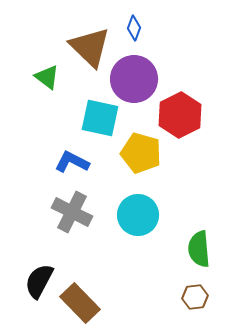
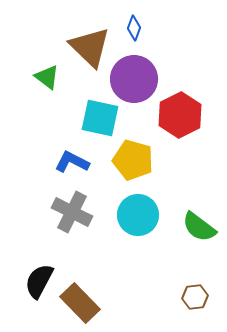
yellow pentagon: moved 8 px left, 7 px down
green semicircle: moved 22 px up; rotated 48 degrees counterclockwise
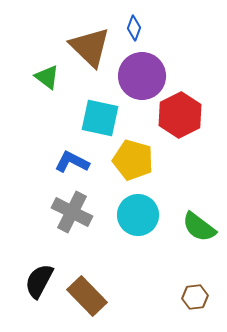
purple circle: moved 8 px right, 3 px up
brown rectangle: moved 7 px right, 7 px up
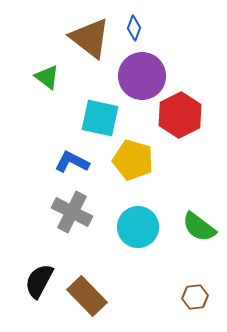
brown triangle: moved 9 px up; rotated 6 degrees counterclockwise
cyan circle: moved 12 px down
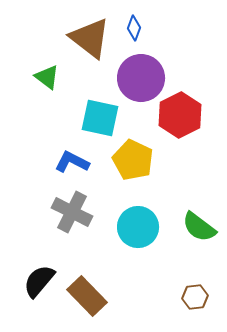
purple circle: moved 1 px left, 2 px down
yellow pentagon: rotated 9 degrees clockwise
black semicircle: rotated 12 degrees clockwise
